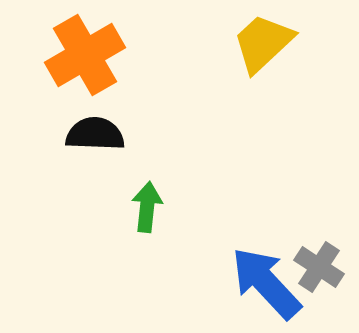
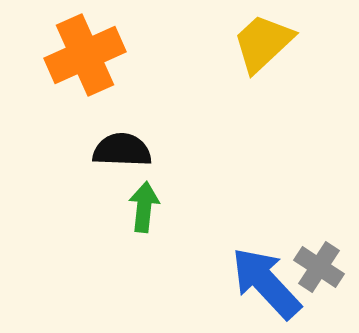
orange cross: rotated 6 degrees clockwise
black semicircle: moved 27 px right, 16 px down
green arrow: moved 3 px left
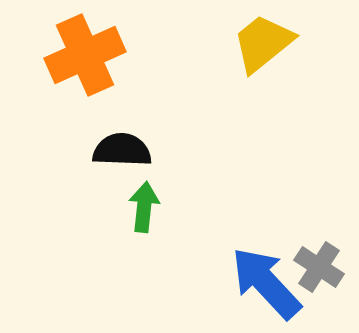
yellow trapezoid: rotated 4 degrees clockwise
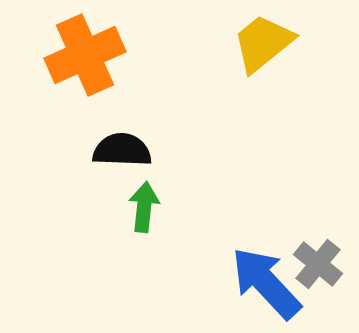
gray cross: moved 1 px left, 3 px up; rotated 6 degrees clockwise
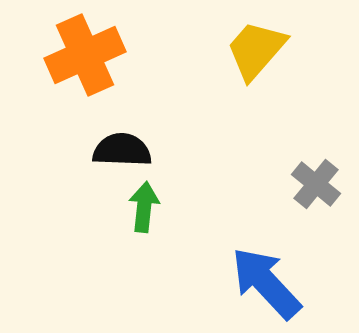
yellow trapezoid: moved 7 px left, 7 px down; rotated 10 degrees counterclockwise
gray cross: moved 2 px left, 80 px up
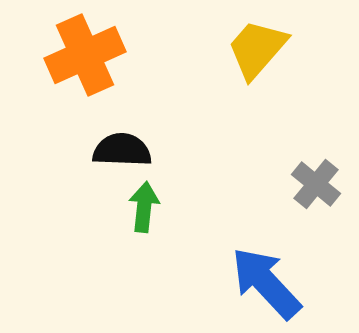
yellow trapezoid: moved 1 px right, 1 px up
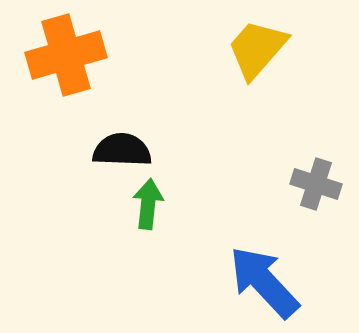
orange cross: moved 19 px left; rotated 8 degrees clockwise
gray cross: rotated 21 degrees counterclockwise
green arrow: moved 4 px right, 3 px up
blue arrow: moved 2 px left, 1 px up
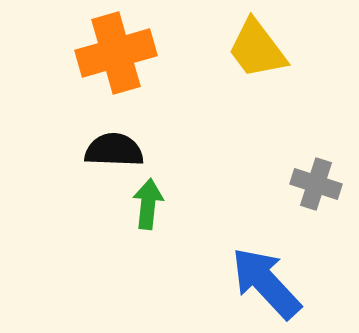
yellow trapezoid: rotated 78 degrees counterclockwise
orange cross: moved 50 px right, 2 px up
black semicircle: moved 8 px left
blue arrow: moved 2 px right, 1 px down
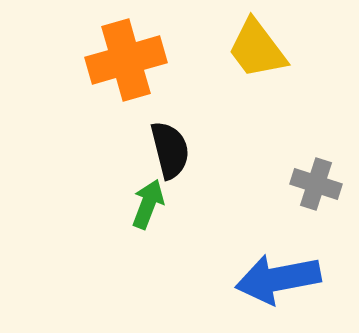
orange cross: moved 10 px right, 7 px down
black semicircle: moved 56 px right; rotated 74 degrees clockwise
green arrow: rotated 15 degrees clockwise
blue arrow: moved 12 px right, 4 px up; rotated 58 degrees counterclockwise
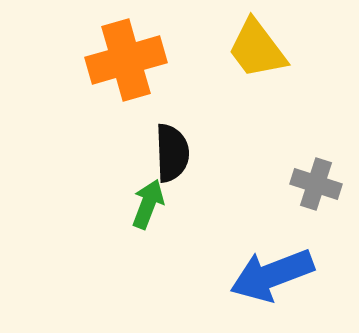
black semicircle: moved 2 px right, 3 px down; rotated 12 degrees clockwise
blue arrow: moved 6 px left, 4 px up; rotated 10 degrees counterclockwise
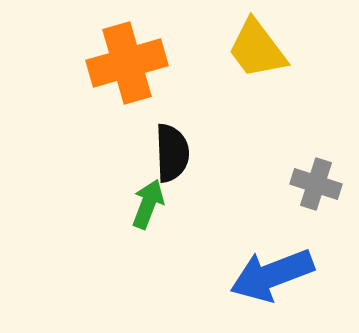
orange cross: moved 1 px right, 3 px down
